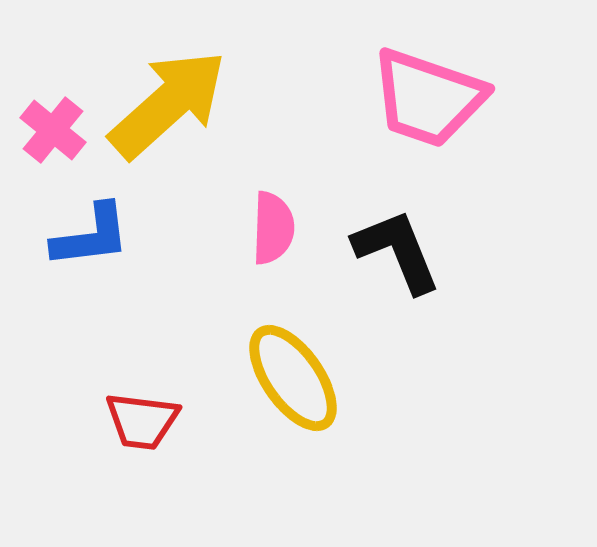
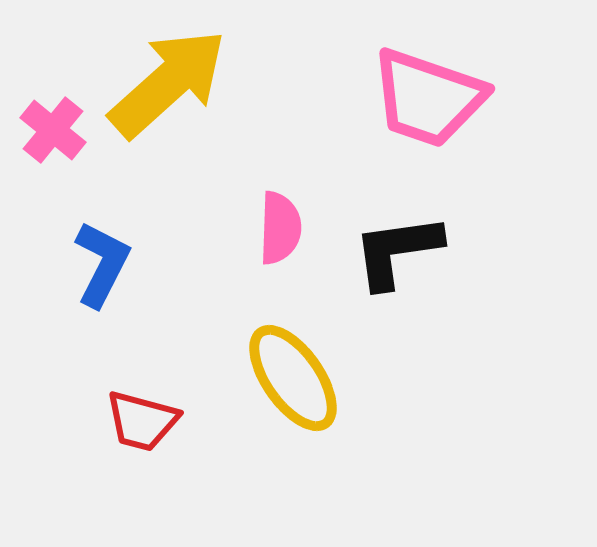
yellow arrow: moved 21 px up
pink semicircle: moved 7 px right
blue L-shape: moved 11 px right, 28 px down; rotated 56 degrees counterclockwise
black L-shape: rotated 76 degrees counterclockwise
red trapezoid: rotated 8 degrees clockwise
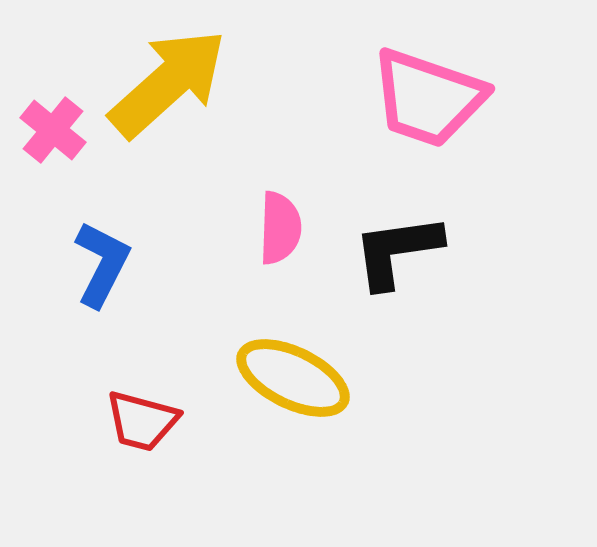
yellow ellipse: rotated 29 degrees counterclockwise
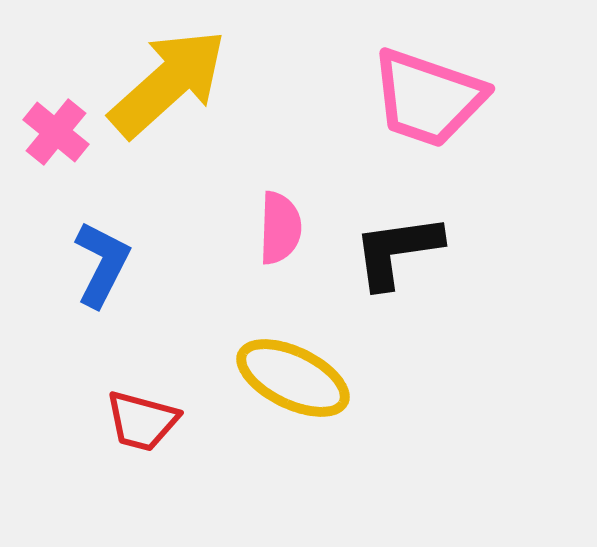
pink cross: moved 3 px right, 2 px down
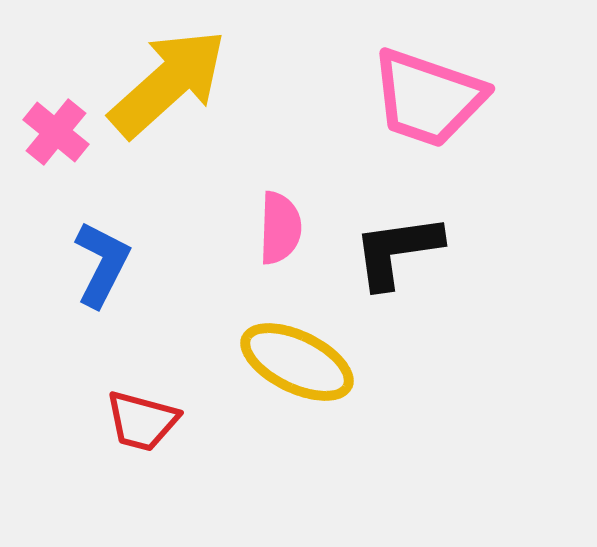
yellow ellipse: moved 4 px right, 16 px up
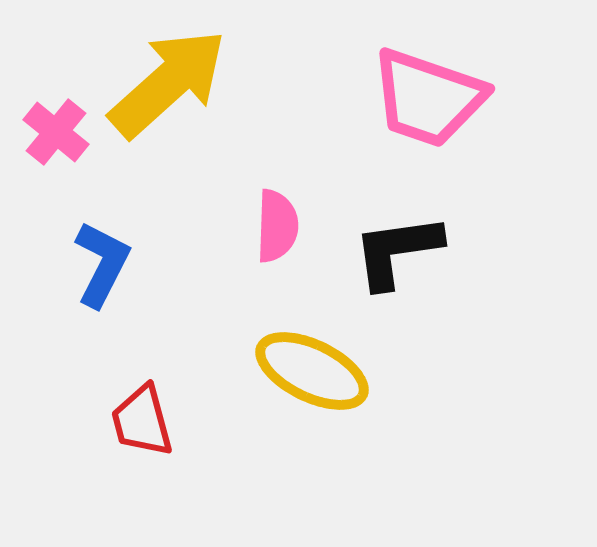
pink semicircle: moved 3 px left, 2 px up
yellow ellipse: moved 15 px right, 9 px down
red trapezoid: rotated 60 degrees clockwise
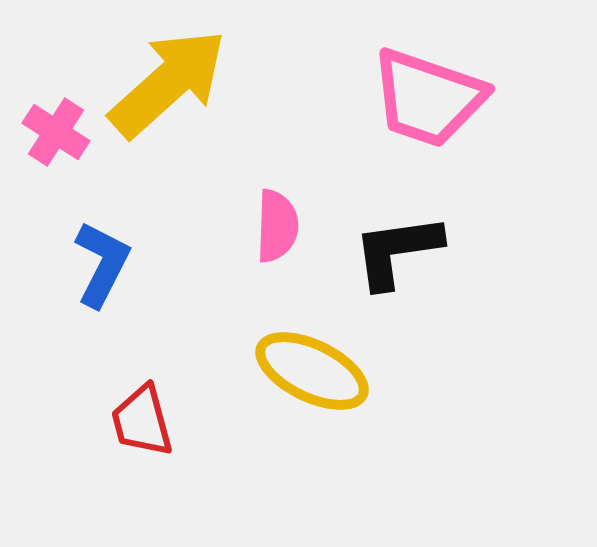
pink cross: rotated 6 degrees counterclockwise
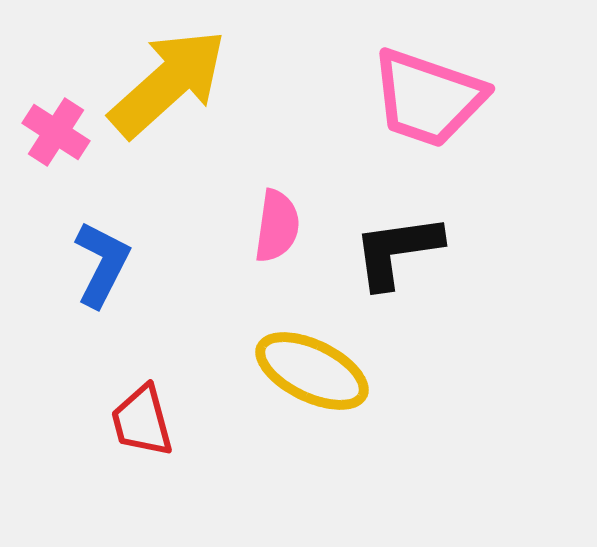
pink semicircle: rotated 6 degrees clockwise
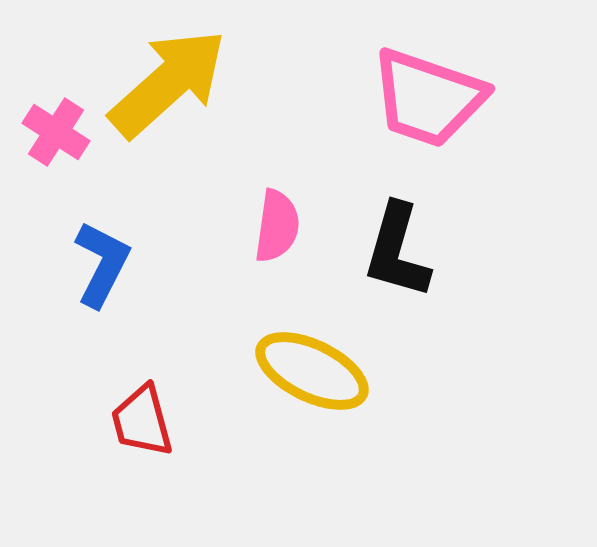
black L-shape: rotated 66 degrees counterclockwise
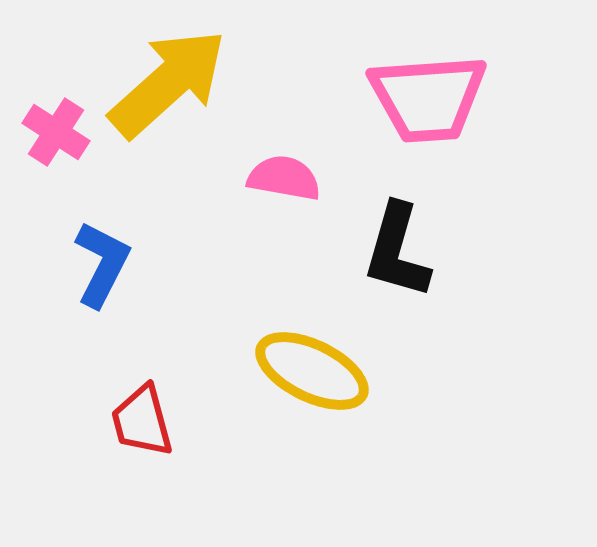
pink trapezoid: rotated 23 degrees counterclockwise
pink semicircle: moved 7 px right, 48 px up; rotated 88 degrees counterclockwise
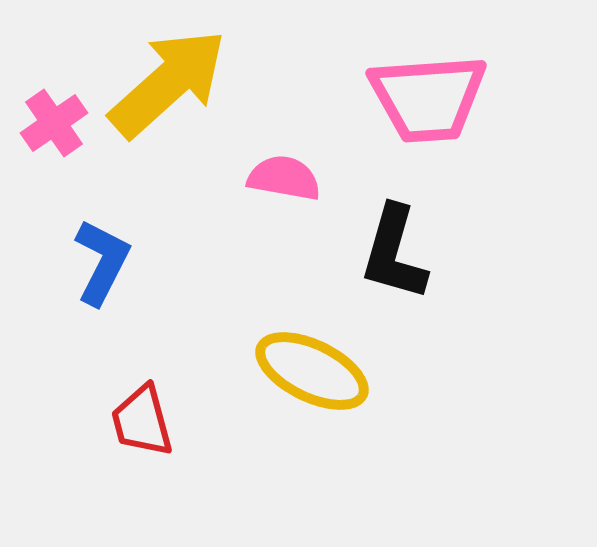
pink cross: moved 2 px left, 9 px up; rotated 22 degrees clockwise
black L-shape: moved 3 px left, 2 px down
blue L-shape: moved 2 px up
